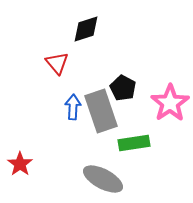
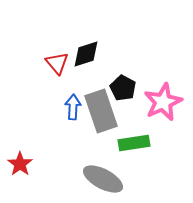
black diamond: moved 25 px down
pink star: moved 7 px left, 1 px up; rotated 9 degrees clockwise
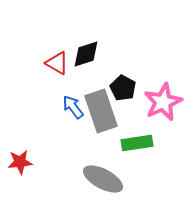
red triangle: rotated 20 degrees counterclockwise
blue arrow: rotated 40 degrees counterclockwise
green rectangle: moved 3 px right
red star: moved 2 px up; rotated 30 degrees clockwise
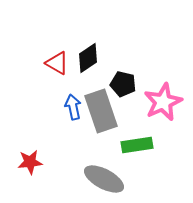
black diamond: moved 2 px right, 4 px down; rotated 16 degrees counterclockwise
black pentagon: moved 4 px up; rotated 15 degrees counterclockwise
blue arrow: rotated 25 degrees clockwise
green rectangle: moved 2 px down
red star: moved 10 px right
gray ellipse: moved 1 px right
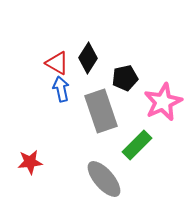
black diamond: rotated 24 degrees counterclockwise
black pentagon: moved 2 px right, 6 px up; rotated 25 degrees counterclockwise
blue arrow: moved 12 px left, 18 px up
green rectangle: rotated 36 degrees counterclockwise
gray ellipse: rotated 21 degrees clockwise
